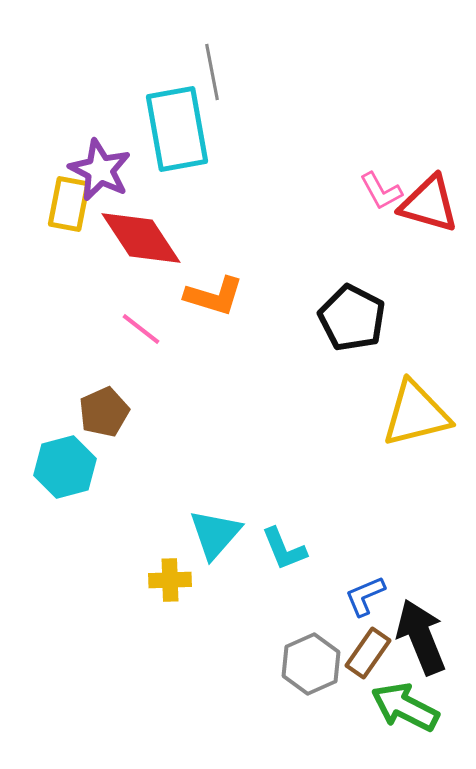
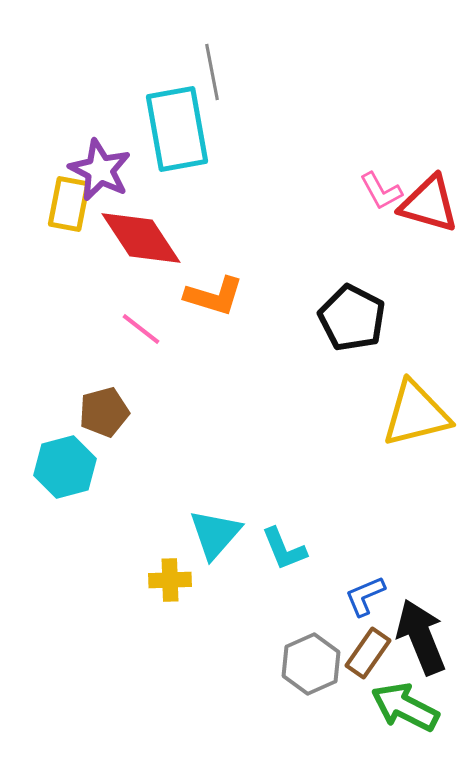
brown pentagon: rotated 9 degrees clockwise
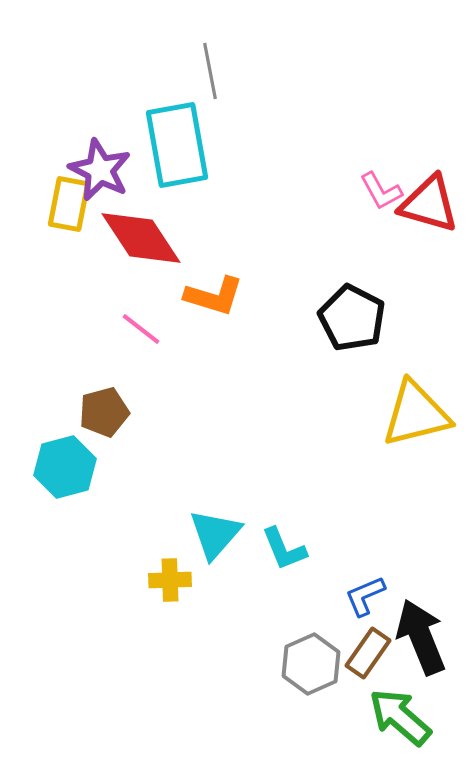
gray line: moved 2 px left, 1 px up
cyan rectangle: moved 16 px down
green arrow: moved 5 px left, 10 px down; rotated 14 degrees clockwise
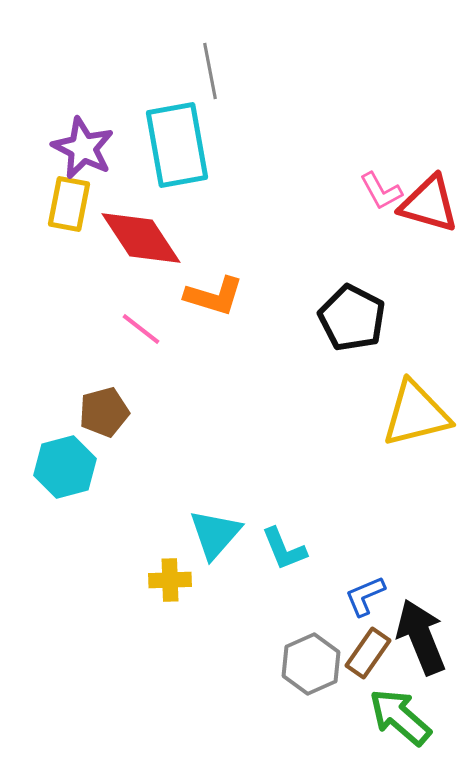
purple star: moved 17 px left, 22 px up
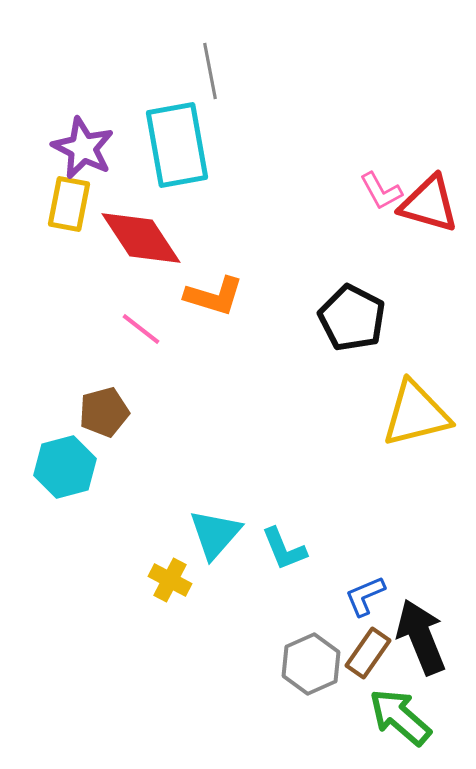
yellow cross: rotated 30 degrees clockwise
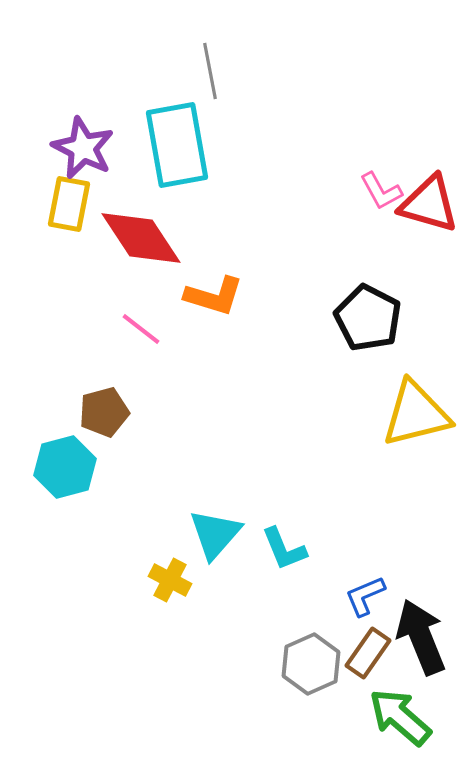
black pentagon: moved 16 px right
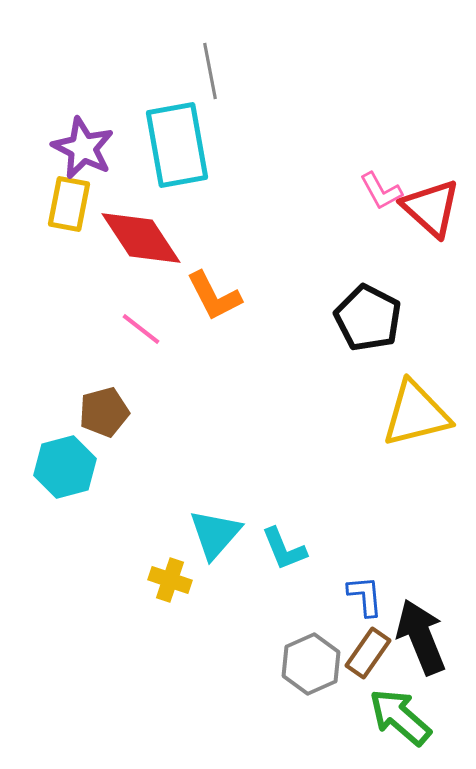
red triangle: moved 2 px right, 4 px down; rotated 26 degrees clockwise
orange L-shape: rotated 46 degrees clockwise
yellow cross: rotated 9 degrees counterclockwise
blue L-shape: rotated 108 degrees clockwise
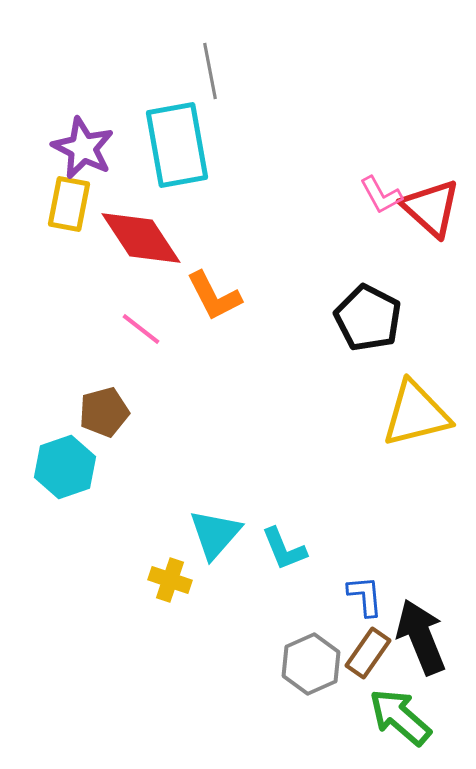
pink L-shape: moved 4 px down
cyan hexagon: rotated 4 degrees counterclockwise
